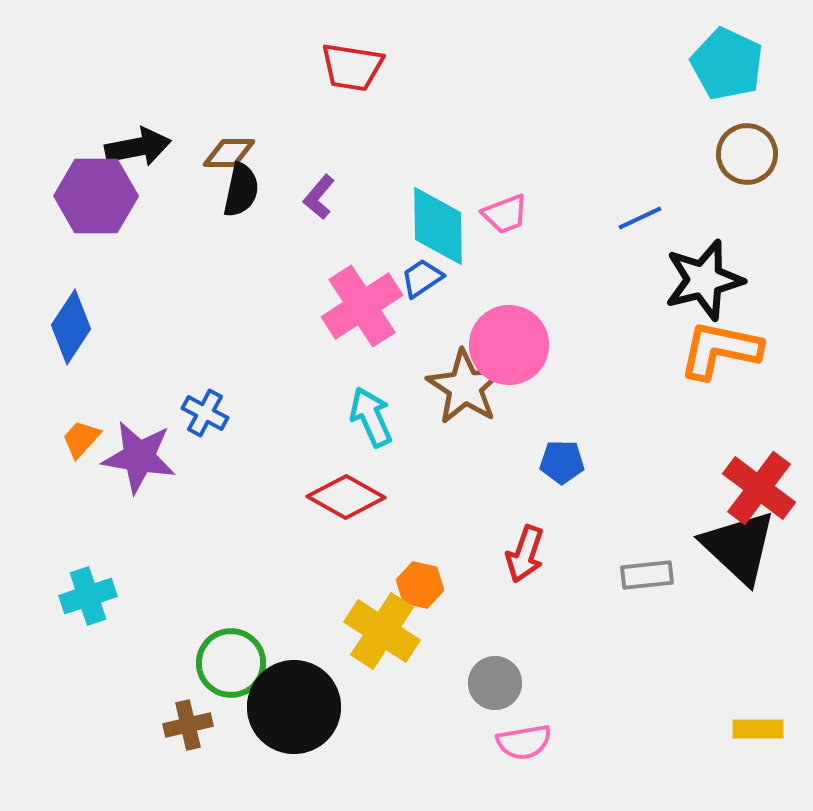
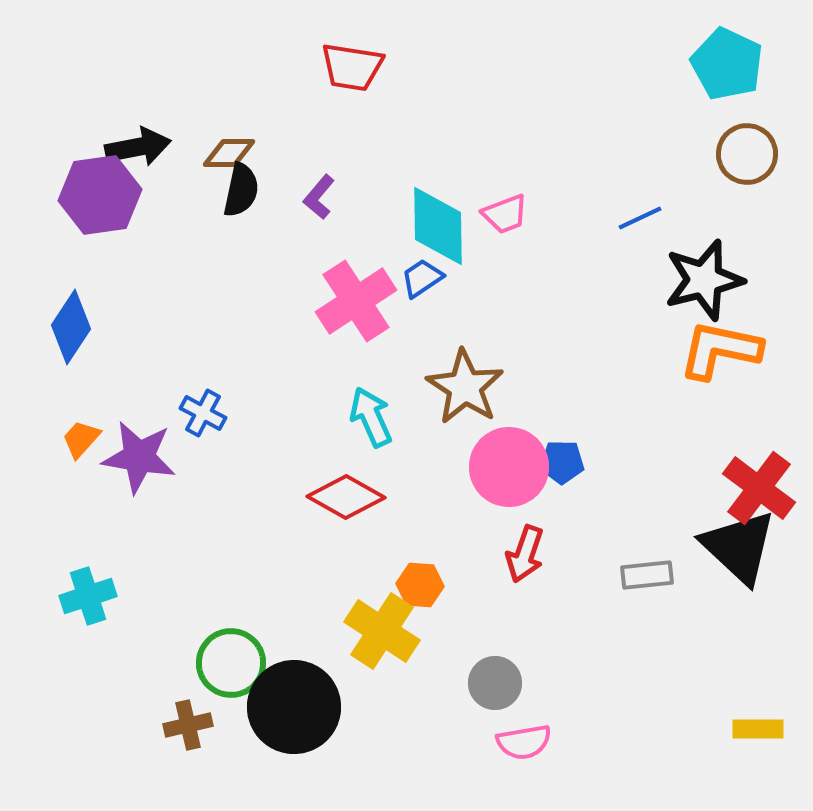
purple hexagon: moved 4 px right, 1 px up; rotated 8 degrees counterclockwise
pink cross: moved 6 px left, 5 px up
pink circle: moved 122 px down
blue cross: moved 2 px left
orange hexagon: rotated 9 degrees counterclockwise
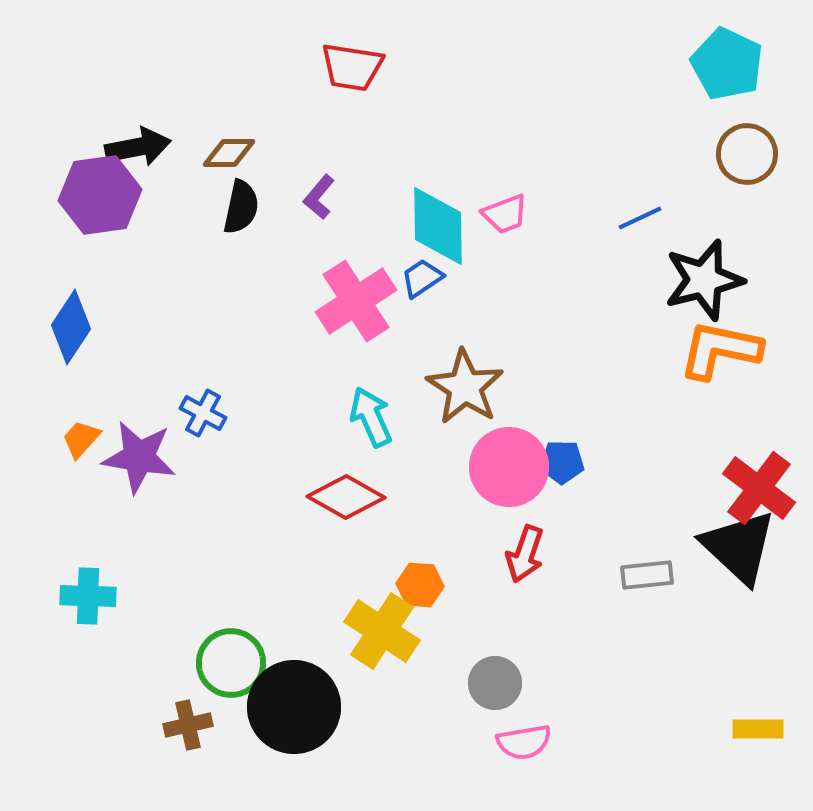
black semicircle: moved 17 px down
cyan cross: rotated 20 degrees clockwise
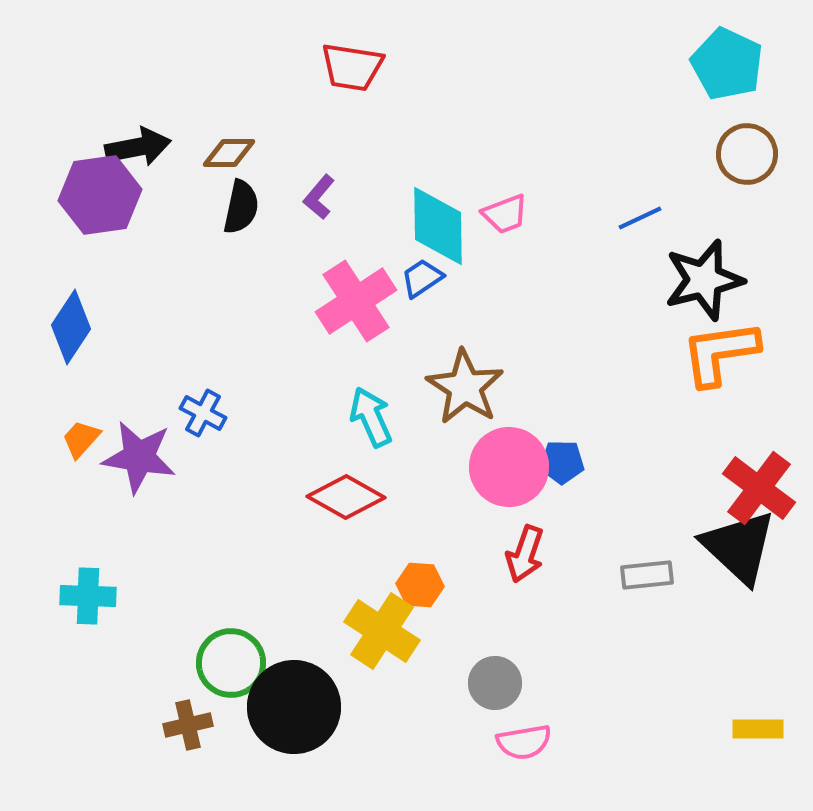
orange L-shape: moved 3 px down; rotated 20 degrees counterclockwise
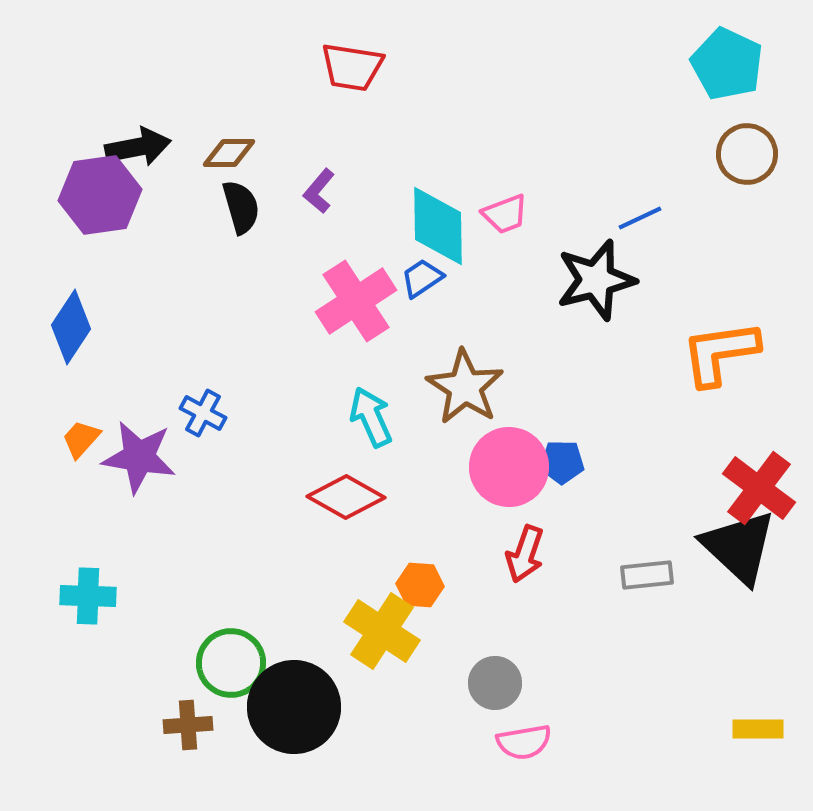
purple L-shape: moved 6 px up
black semicircle: rotated 28 degrees counterclockwise
black star: moved 108 px left
brown cross: rotated 9 degrees clockwise
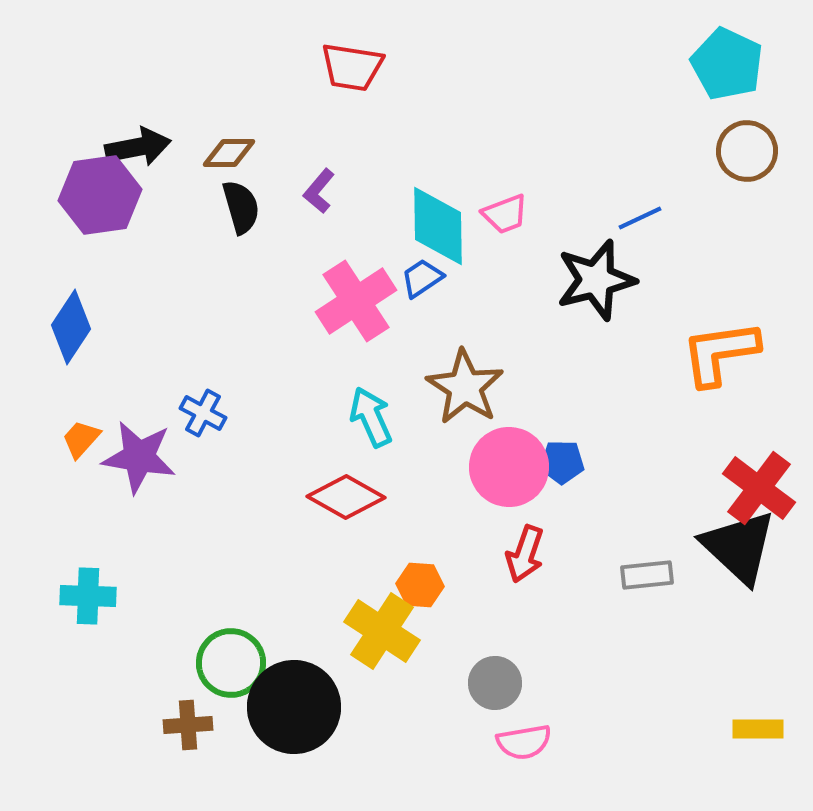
brown circle: moved 3 px up
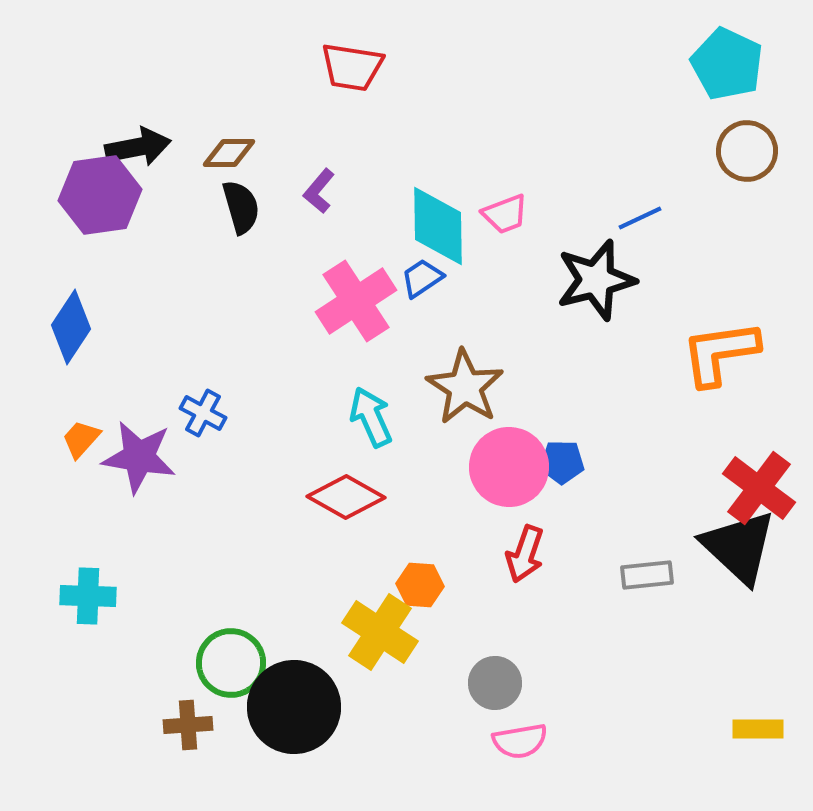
yellow cross: moved 2 px left, 1 px down
pink semicircle: moved 4 px left, 1 px up
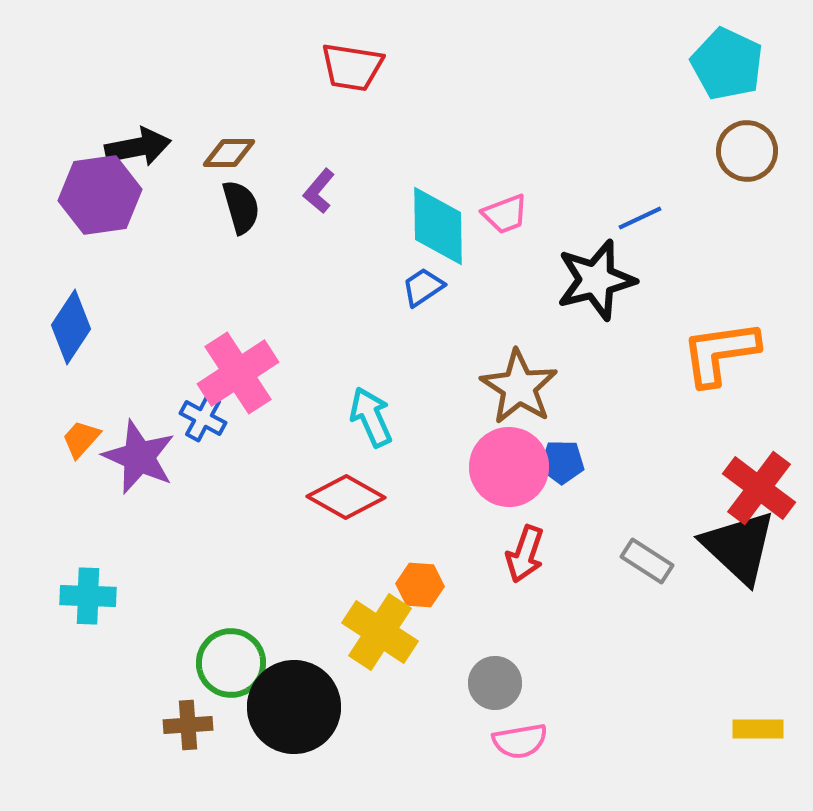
blue trapezoid: moved 1 px right, 9 px down
pink cross: moved 118 px left, 72 px down
brown star: moved 54 px right
blue cross: moved 5 px down
purple star: rotated 14 degrees clockwise
gray rectangle: moved 14 px up; rotated 39 degrees clockwise
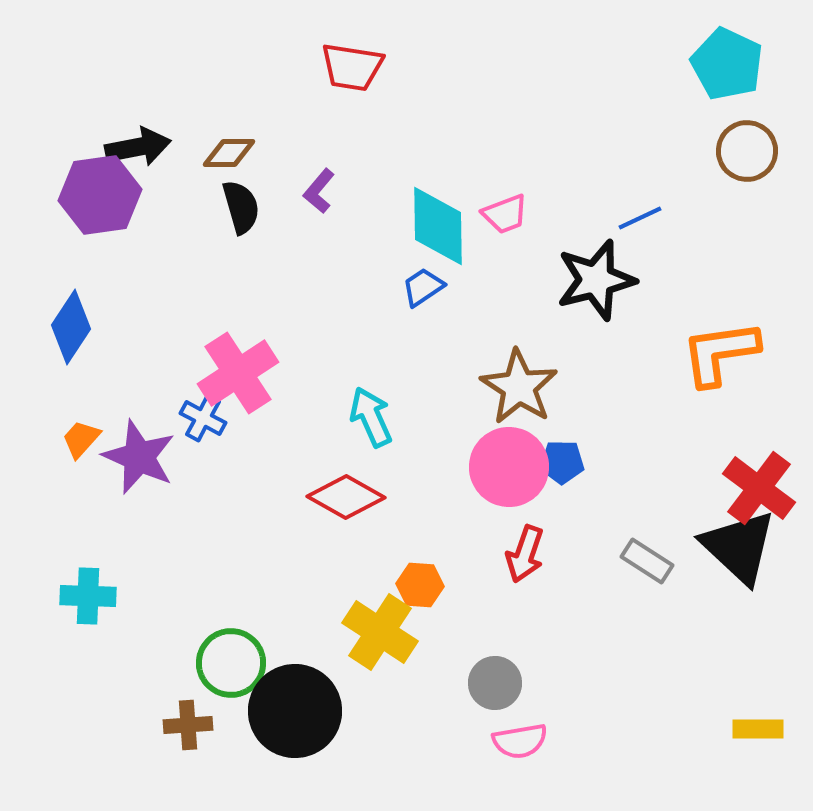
black circle: moved 1 px right, 4 px down
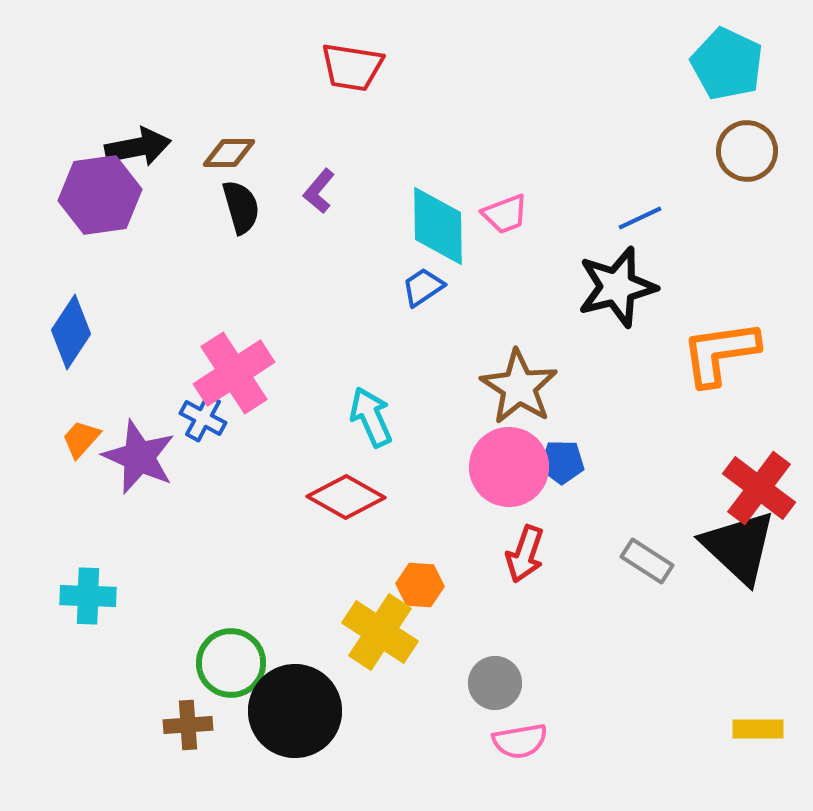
black star: moved 21 px right, 7 px down
blue diamond: moved 5 px down
pink cross: moved 4 px left
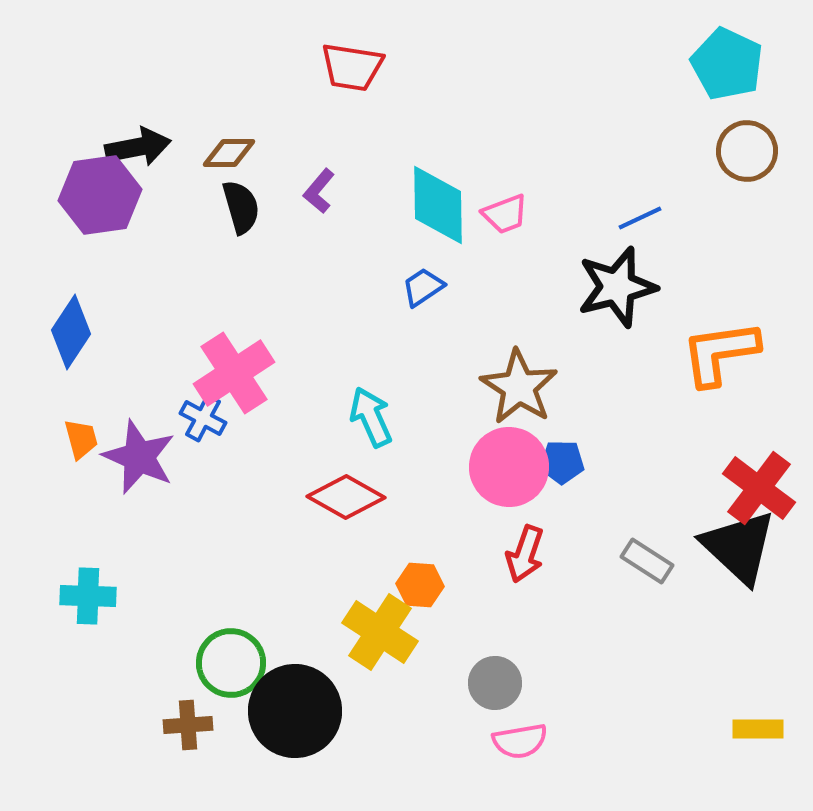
cyan diamond: moved 21 px up
orange trapezoid: rotated 123 degrees clockwise
